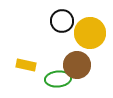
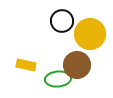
yellow circle: moved 1 px down
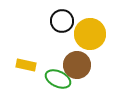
green ellipse: rotated 30 degrees clockwise
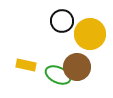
brown circle: moved 2 px down
green ellipse: moved 4 px up
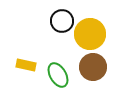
brown circle: moved 16 px right
green ellipse: rotated 35 degrees clockwise
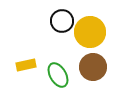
yellow circle: moved 2 px up
yellow rectangle: rotated 24 degrees counterclockwise
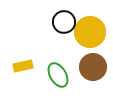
black circle: moved 2 px right, 1 px down
yellow rectangle: moved 3 px left, 1 px down
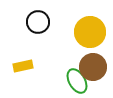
black circle: moved 26 px left
green ellipse: moved 19 px right, 6 px down
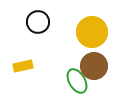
yellow circle: moved 2 px right
brown circle: moved 1 px right, 1 px up
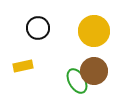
black circle: moved 6 px down
yellow circle: moved 2 px right, 1 px up
brown circle: moved 5 px down
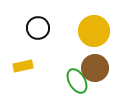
brown circle: moved 1 px right, 3 px up
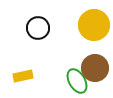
yellow circle: moved 6 px up
yellow rectangle: moved 10 px down
